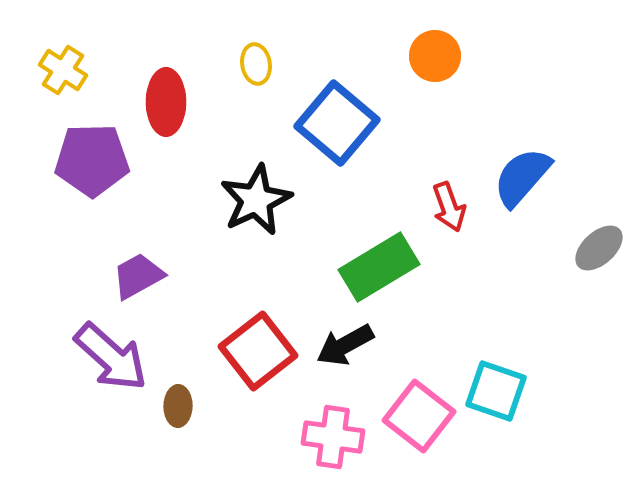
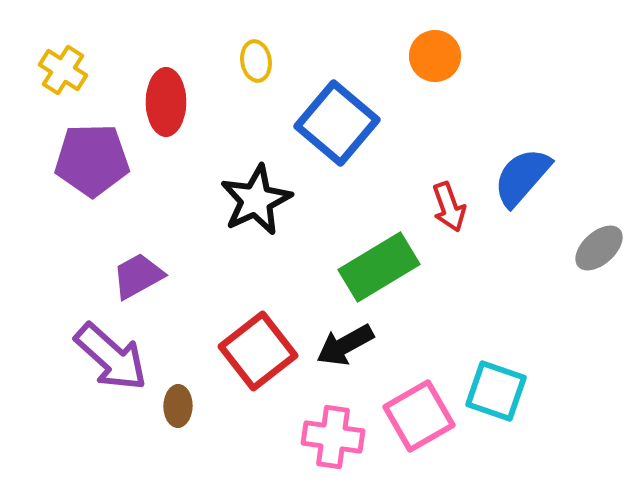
yellow ellipse: moved 3 px up
pink square: rotated 22 degrees clockwise
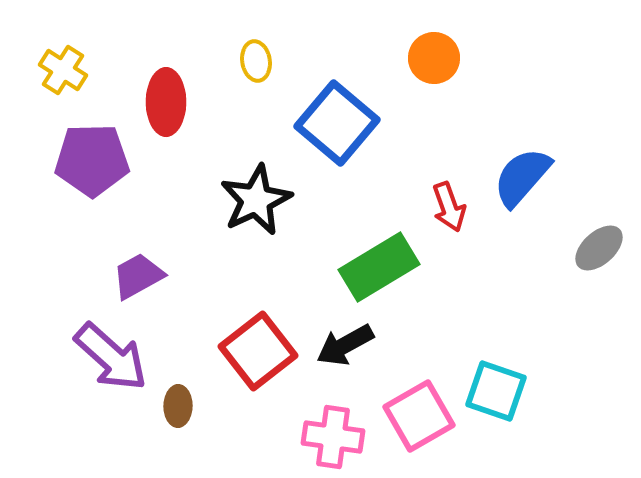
orange circle: moved 1 px left, 2 px down
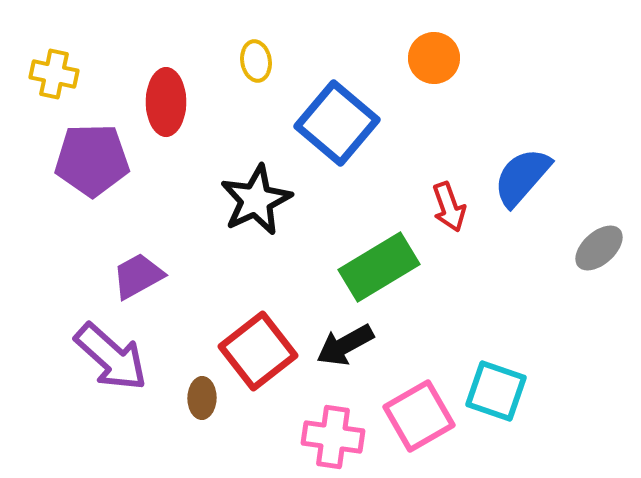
yellow cross: moved 9 px left, 4 px down; rotated 21 degrees counterclockwise
brown ellipse: moved 24 px right, 8 px up
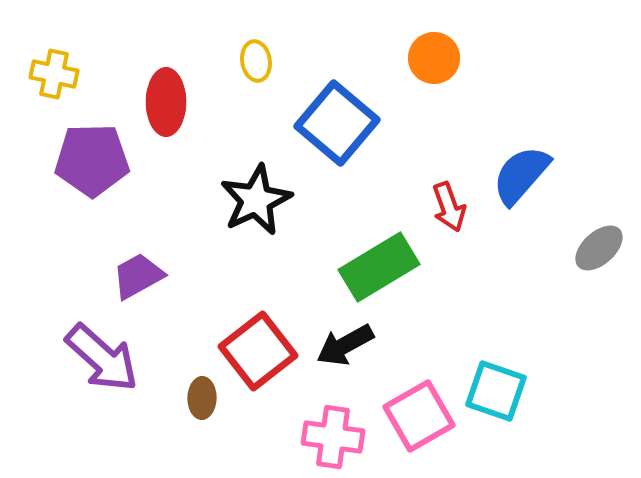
blue semicircle: moved 1 px left, 2 px up
purple arrow: moved 9 px left, 1 px down
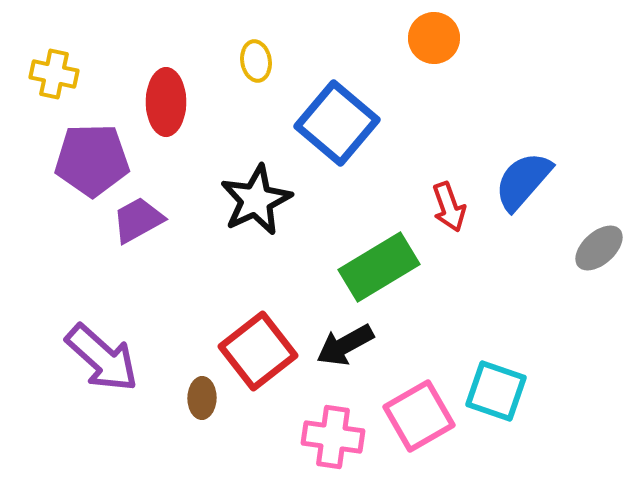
orange circle: moved 20 px up
blue semicircle: moved 2 px right, 6 px down
purple trapezoid: moved 56 px up
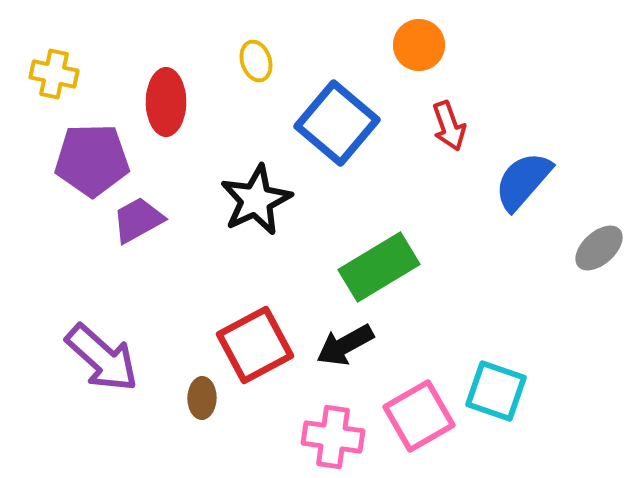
orange circle: moved 15 px left, 7 px down
yellow ellipse: rotated 9 degrees counterclockwise
red arrow: moved 81 px up
red square: moved 3 px left, 6 px up; rotated 10 degrees clockwise
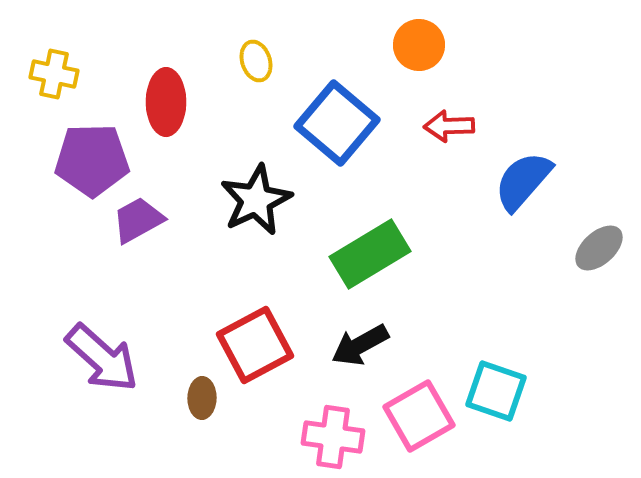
red arrow: rotated 108 degrees clockwise
green rectangle: moved 9 px left, 13 px up
black arrow: moved 15 px right
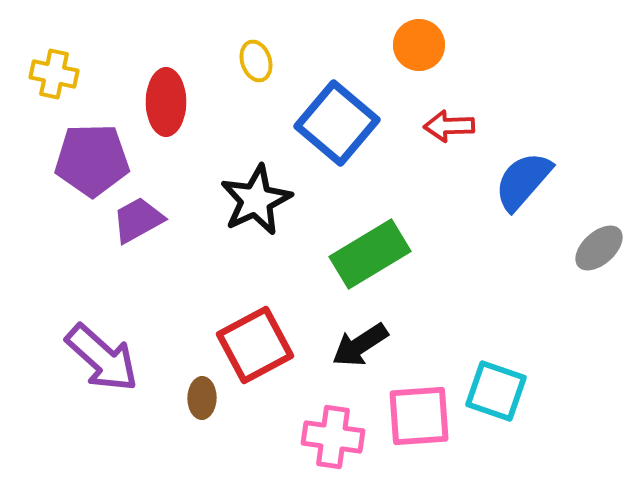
black arrow: rotated 4 degrees counterclockwise
pink square: rotated 26 degrees clockwise
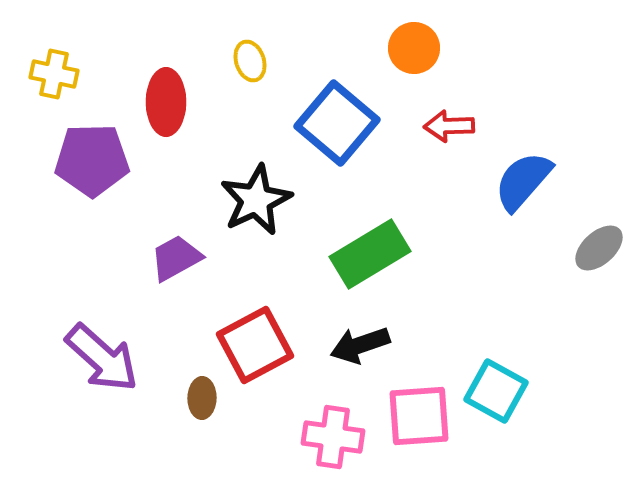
orange circle: moved 5 px left, 3 px down
yellow ellipse: moved 6 px left
purple trapezoid: moved 38 px right, 38 px down
black arrow: rotated 14 degrees clockwise
cyan square: rotated 10 degrees clockwise
